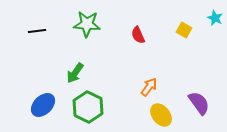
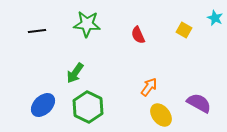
purple semicircle: rotated 25 degrees counterclockwise
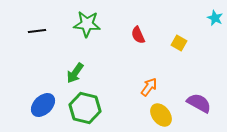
yellow square: moved 5 px left, 13 px down
green hexagon: moved 3 px left, 1 px down; rotated 12 degrees counterclockwise
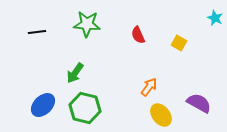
black line: moved 1 px down
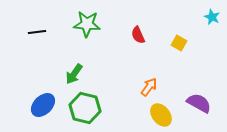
cyan star: moved 3 px left, 1 px up
green arrow: moved 1 px left, 1 px down
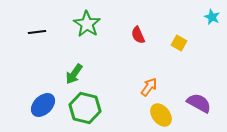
green star: rotated 28 degrees clockwise
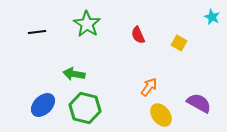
green arrow: rotated 65 degrees clockwise
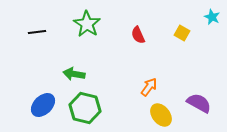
yellow square: moved 3 px right, 10 px up
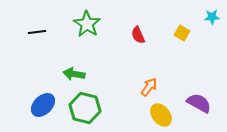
cyan star: rotated 28 degrees counterclockwise
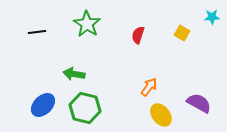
red semicircle: rotated 42 degrees clockwise
